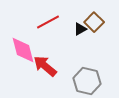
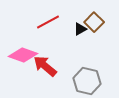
pink diamond: moved 5 px down; rotated 56 degrees counterclockwise
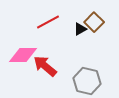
pink diamond: rotated 20 degrees counterclockwise
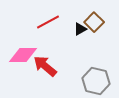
gray hexagon: moved 9 px right
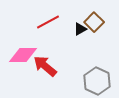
gray hexagon: moved 1 px right; rotated 12 degrees clockwise
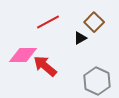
black triangle: moved 9 px down
